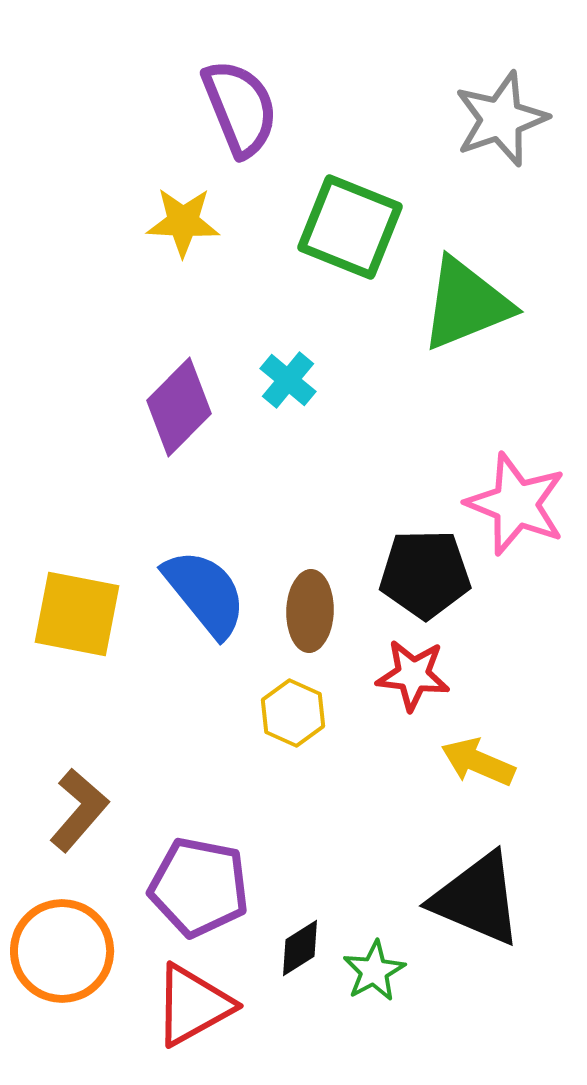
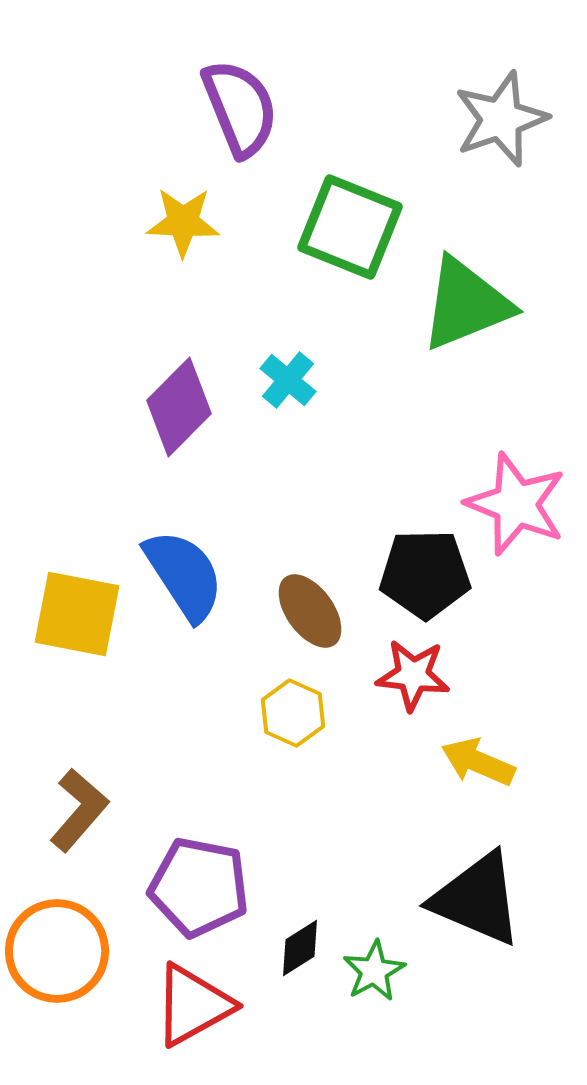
blue semicircle: moved 21 px left, 18 px up; rotated 6 degrees clockwise
brown ellipse: rotated 38 degrees counterclockwise
orange circle: moved 5 px left
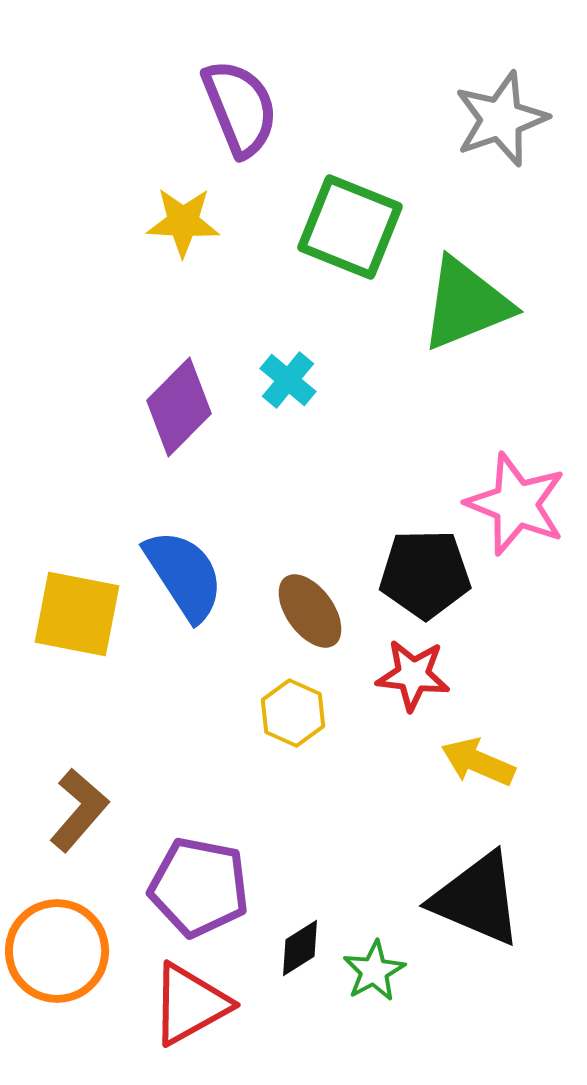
red triangle: moved 3 px left, 1 px up
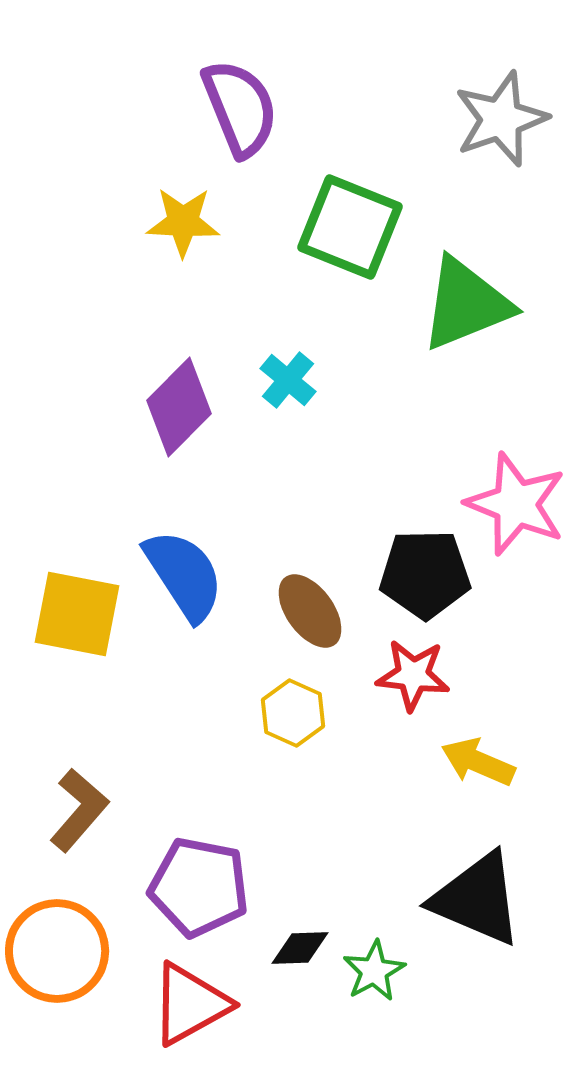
black diamond: rotated 30 degrees clockwise
